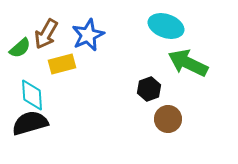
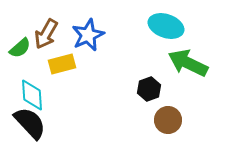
brown circle: moved 1 px down
black semicircle: rotated 63 degrees clockwise
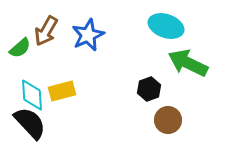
brown arrow: moved 3 px up
yellow rectangle: moved 27 px down
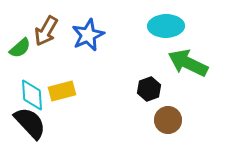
cyan ellipse: rotated 20 degrees counterclockwise
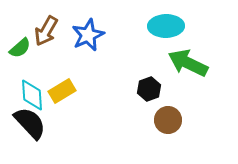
yellow rectangle: rotated 16 degrees counterclockwise
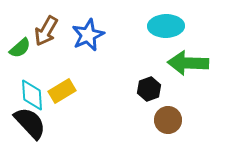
green arrow: rotated 24 degrees counterclockwise
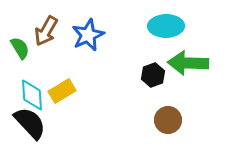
green semicircle: rotated 80 degrees counterclockwise
black hexagon: moved 4 px right, 14 px up
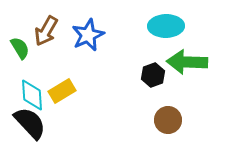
green arrow: moved 1 px left, 1 px up
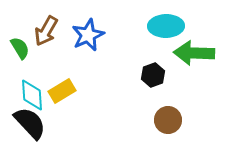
green arrow: moved 7 px right, 9 px up
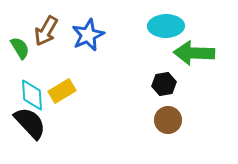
black hexagon: moved 11 px right, 9 px down; rotated 10 degrees clockwise
